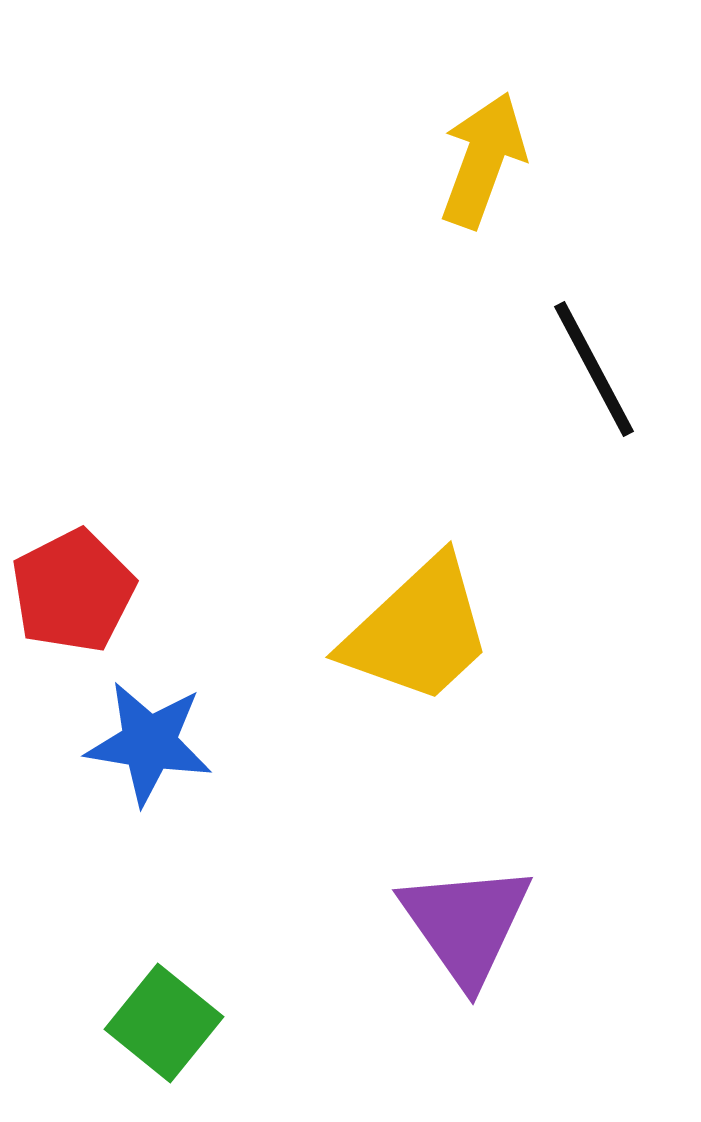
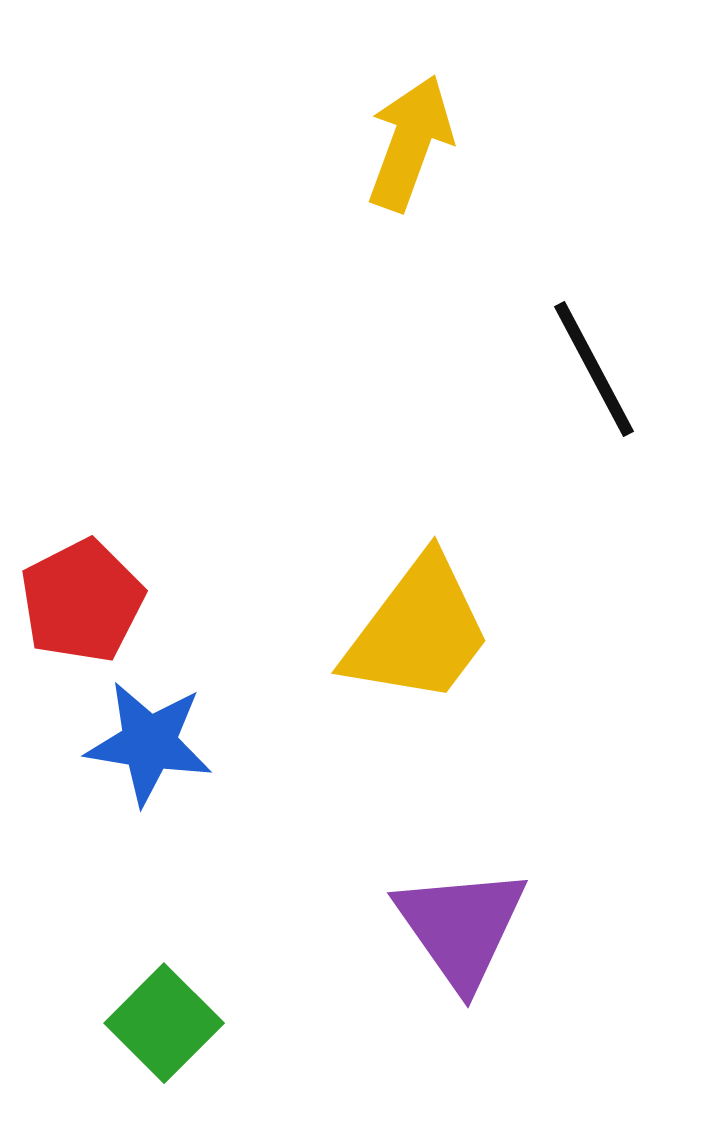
yellow arrow: moved 73 px left, 17 px up
red pentagon: moved 9 px right, 10 px down
yellow trapezoid: rotated 10 degrees counterclockwise
purple triangle: moved 5 px left, 3 px down
green square: rotated 6 degrees clockwise
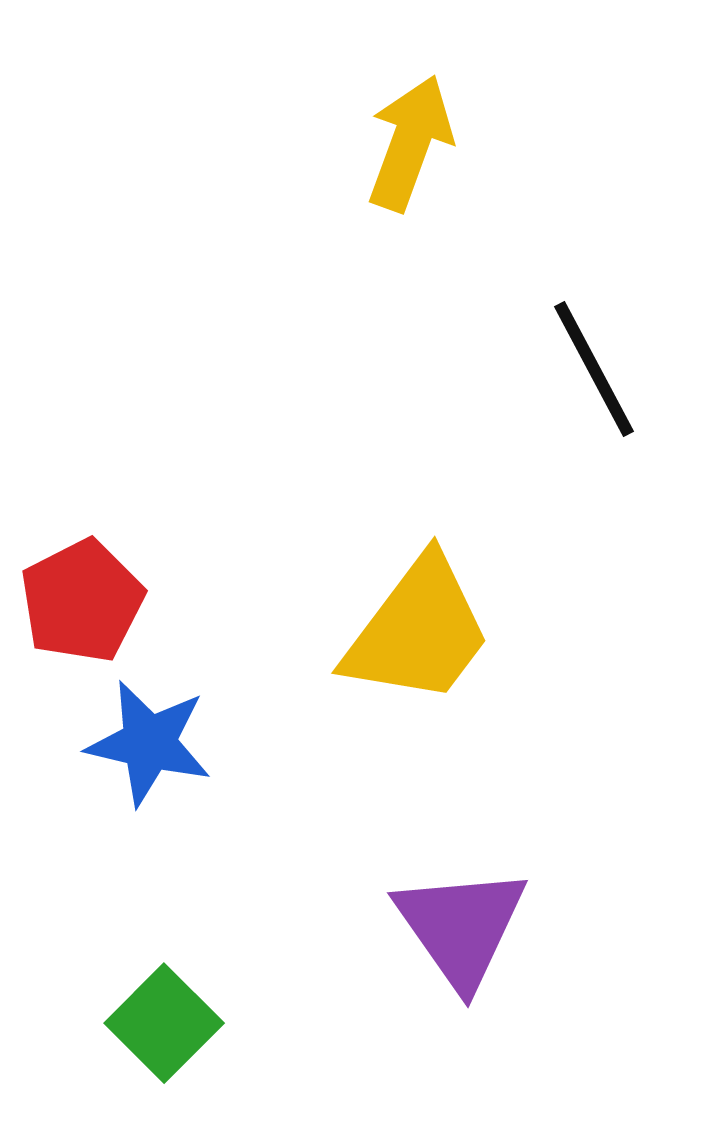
blue star: rotated 4 degrees clockwise
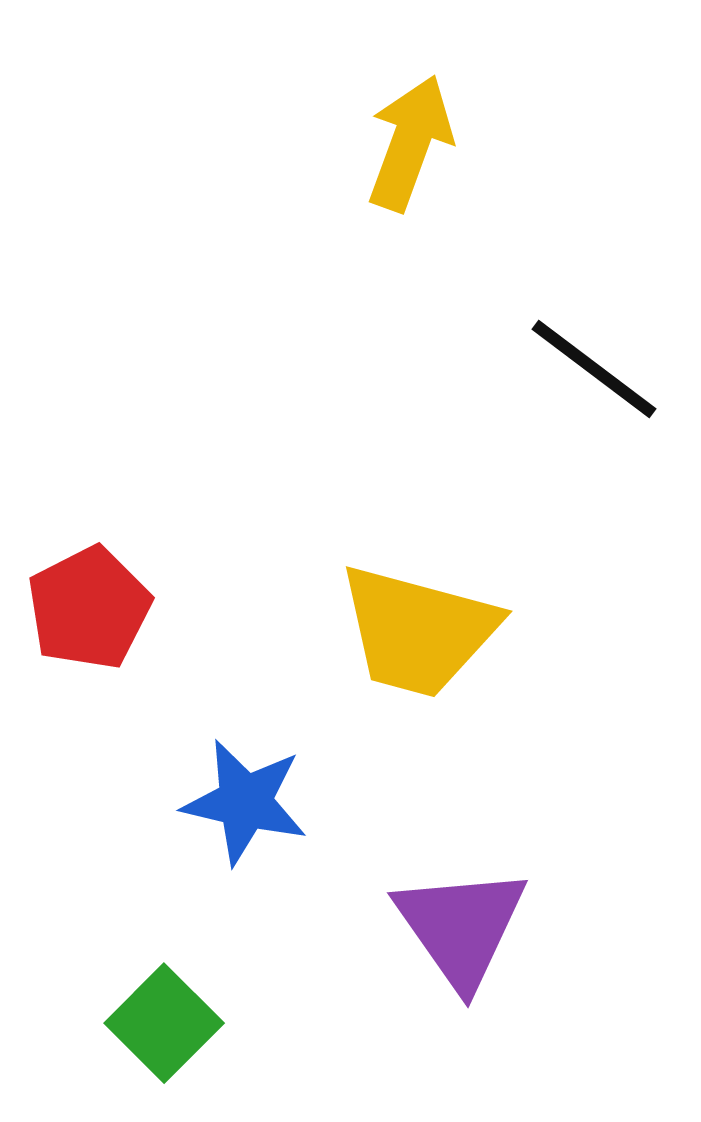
black line: rotated 25 degrees counterclockwise
red pentagon: moved 7 px right, 7 px down
yellow trapezoid: rotated 68 degrees clockwise
blue star: moved 96 px right, 59 px down
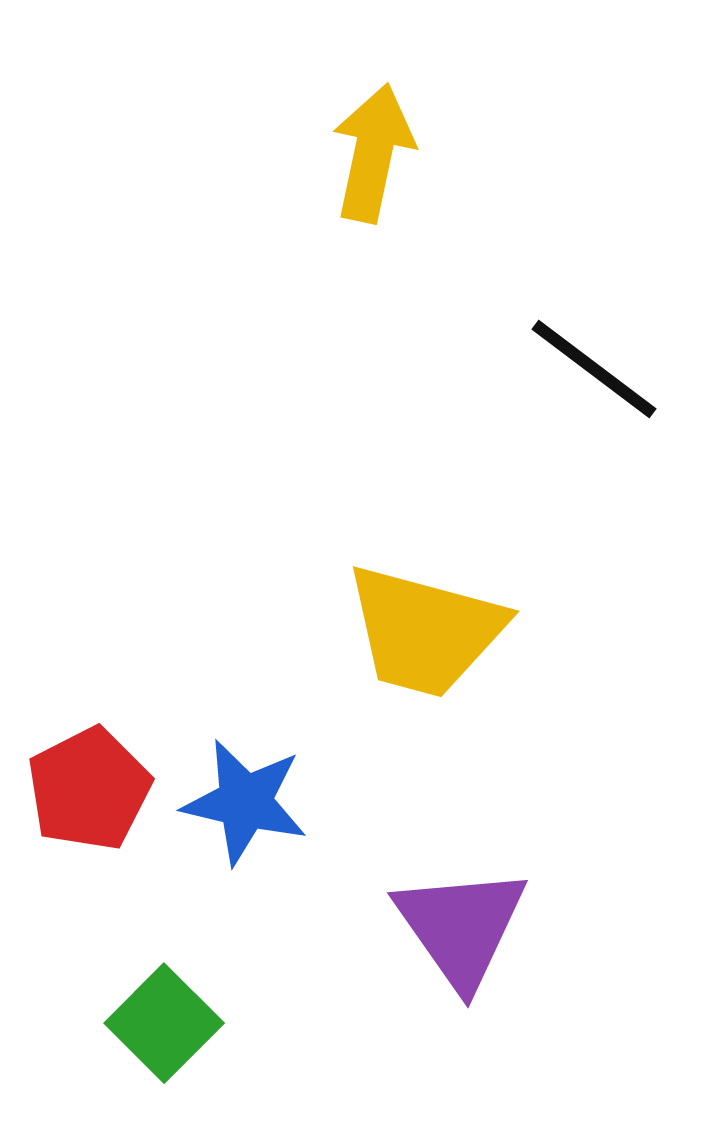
yellow arrow: moved 37 px left, 10 px down; rotated 8 degrees counterclockwise
red pentagon: moved 181 px down
yellow trapezoid: moved 7 px right
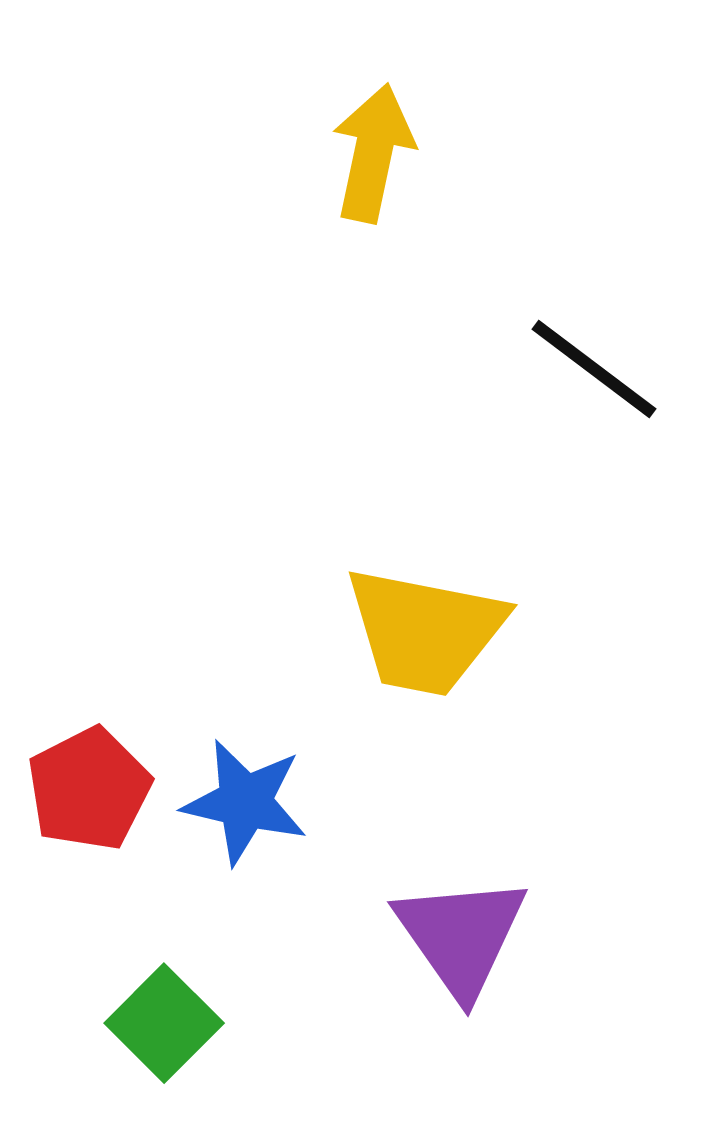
yellow trapezoid: rotated 4 degrees counterclockwise
purple triangle: moved 9 px down
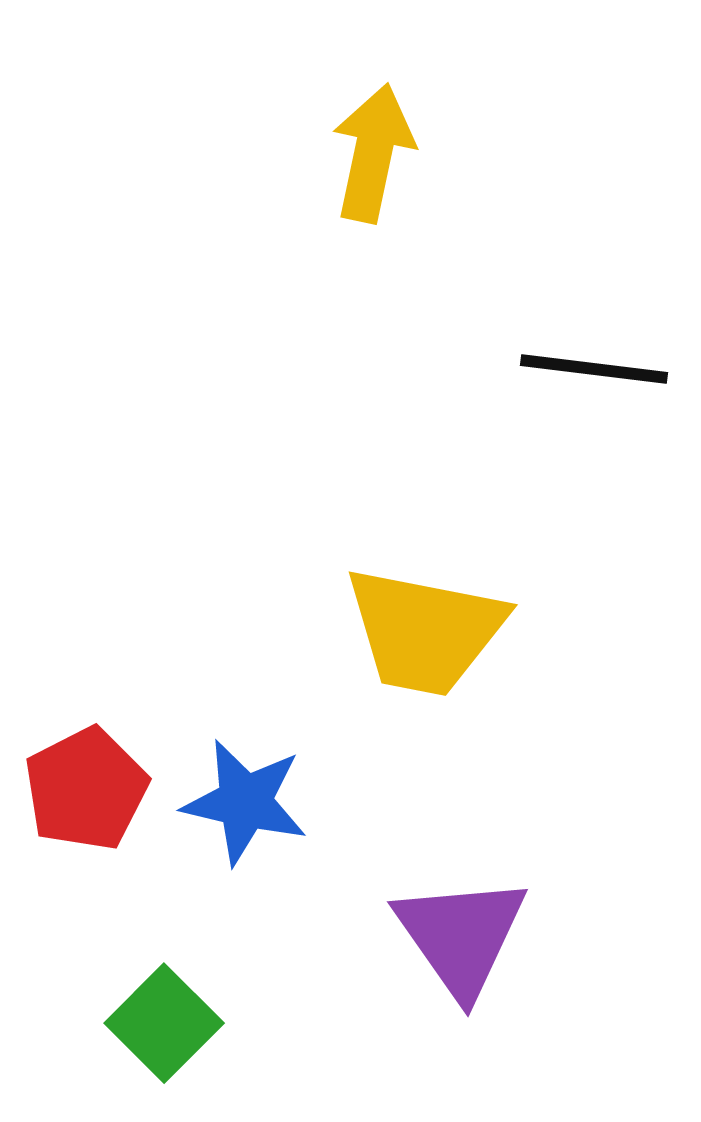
black line: rotated 30 degrees counterclockwise
red pentagon: moved 3 px left
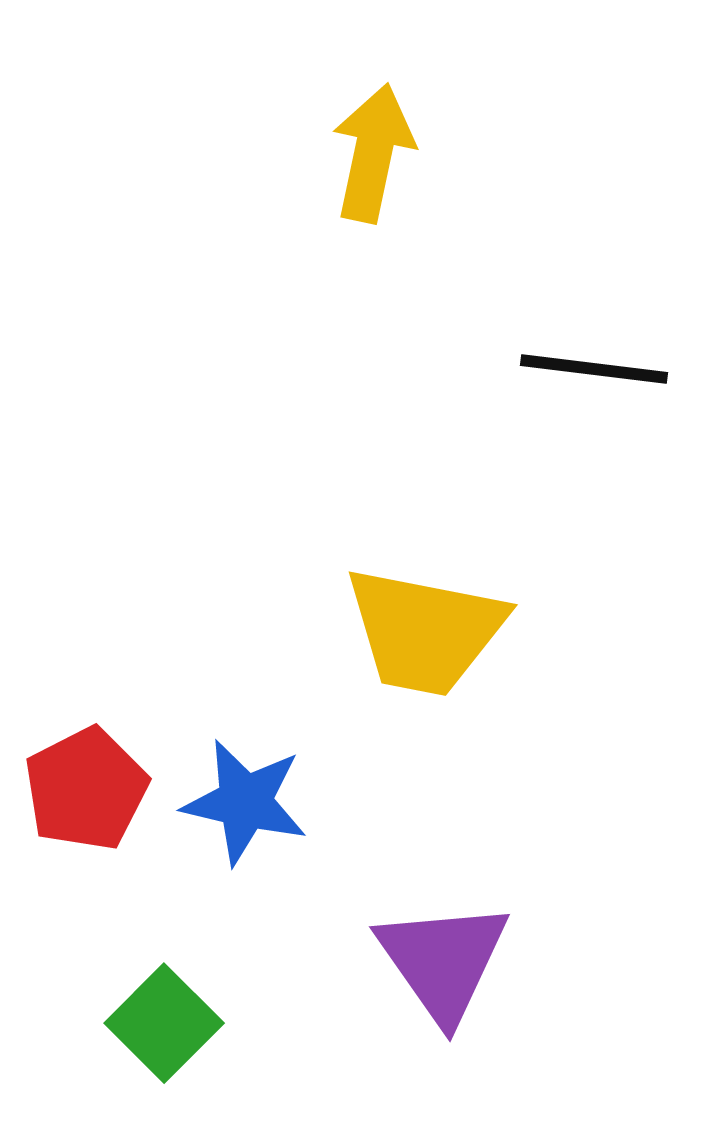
purple triangle: moved 18 px left, 25 px down
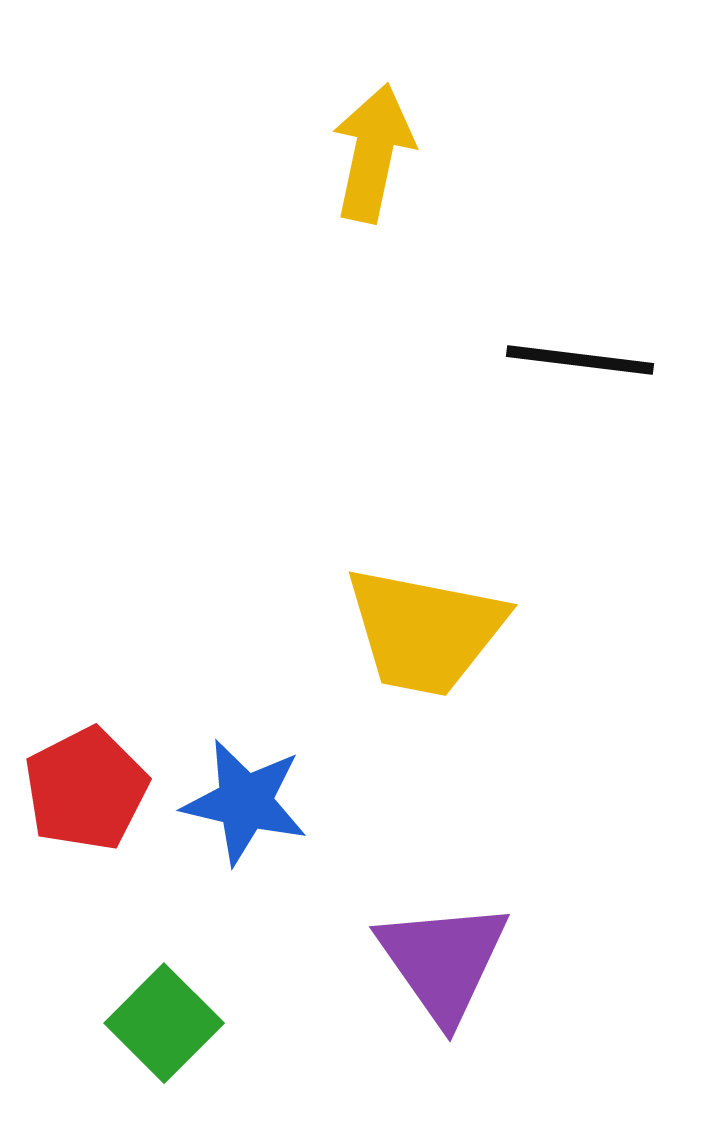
black line: moved 14 px left, 9 px up
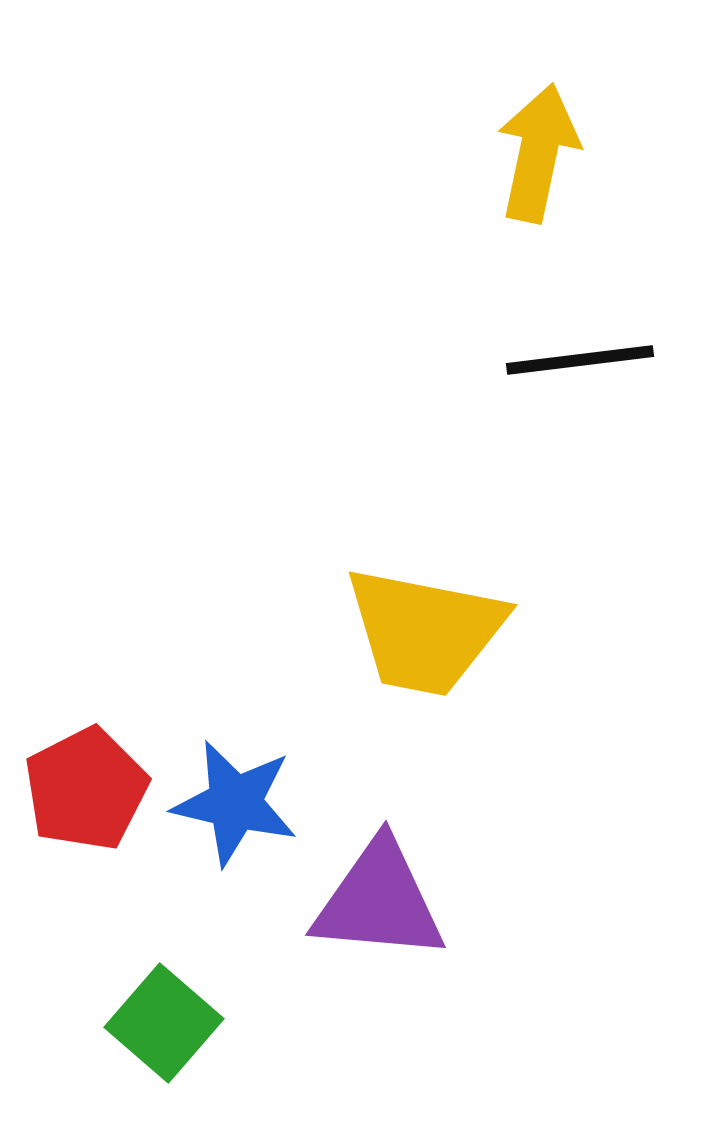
yellow arrow: moved 165 px right
black line: rotated 14 degrees counterclockwise
blue star: moved 10 px left, 1 px down
purple triangle: moved 64 px left, 60 px up; rotated 50 degrees counterclockwise
green square: rotated 4 degrees counterclockwise
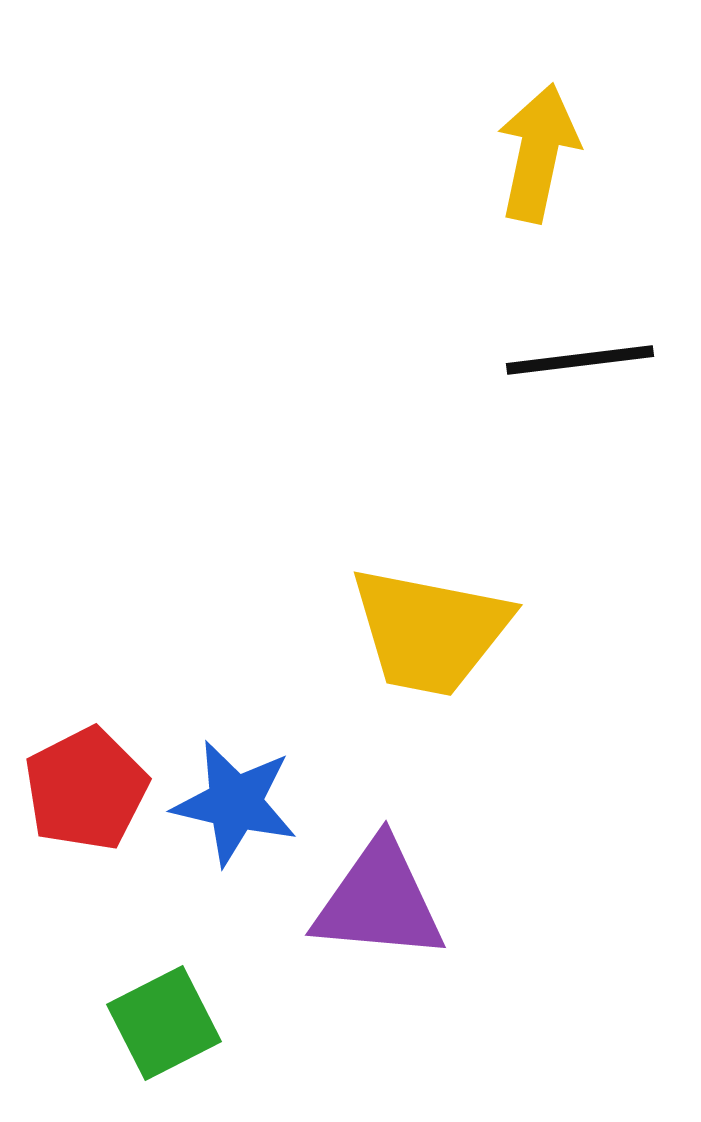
yellow trapezoid: moved 5 px right
green square: rotated 22 degrees clockwise
